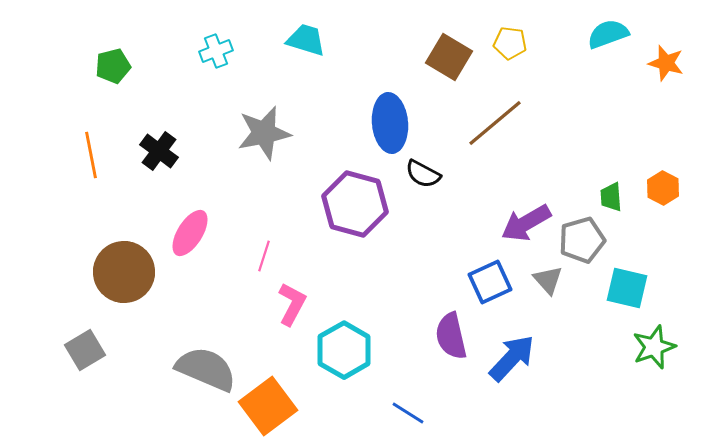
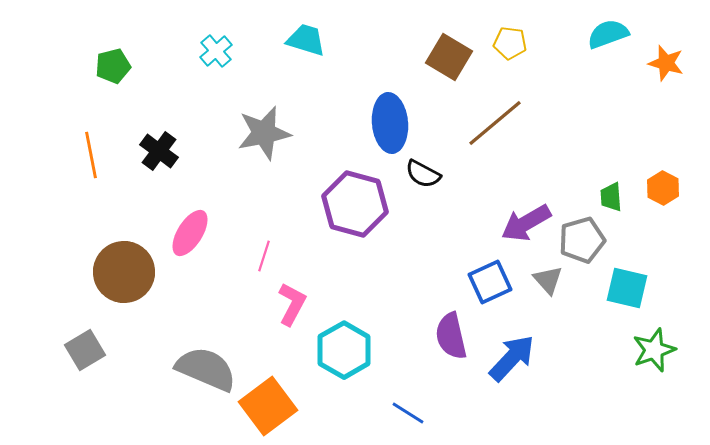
cyan cross: rotated 20 degrees counterclockwise
green star: moved 3 px down
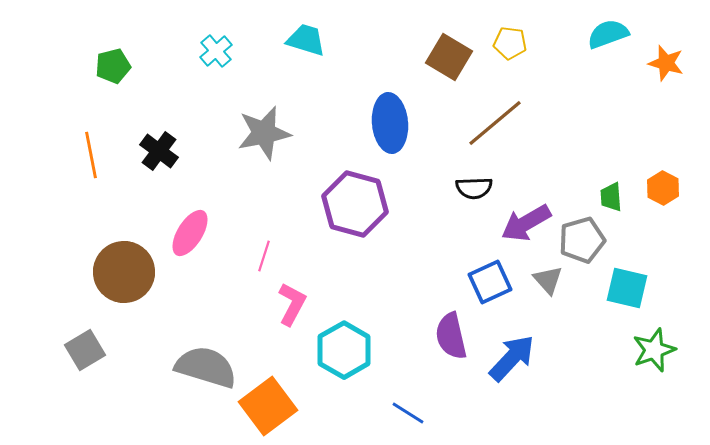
black semicircle: moved 51 px right, 14 px down; rotated 30 degrees counterclockwise
gray semicircle: moved 2 px up; rotated 6 degrees counterclockwise
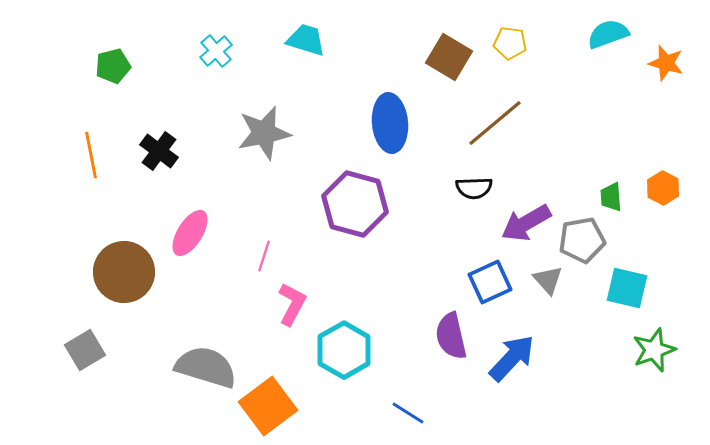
gray pentagon: rotated 6 degrees clockwise
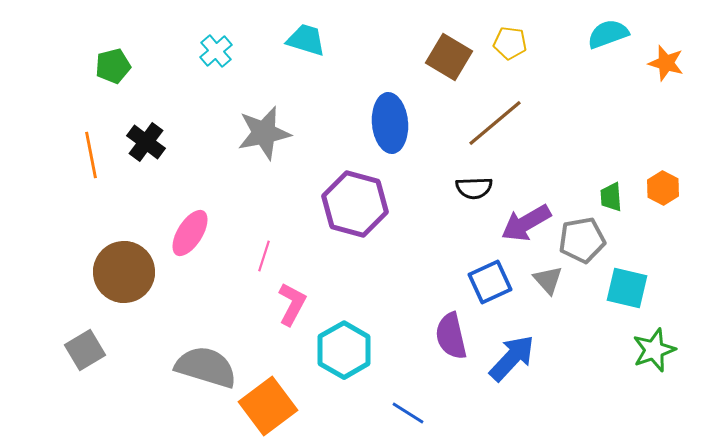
black cross: moved 13 px left, 9 px up
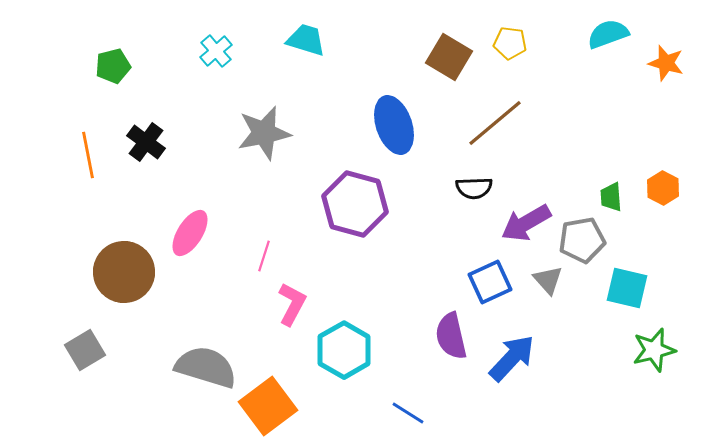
blue ellipse: moved 4 px right, 2 px down; rotated 14 degrees counterclockwise
orange line: moved 3 px left
green star: rotated 6 degrees clockwise
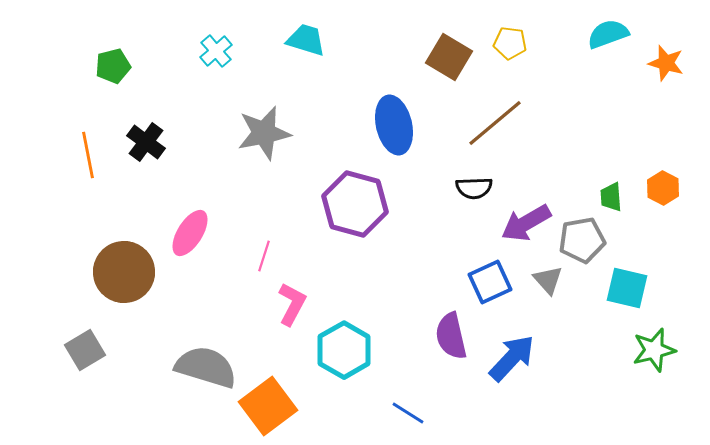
blue ellipse: rotated 6 degrees clockwise
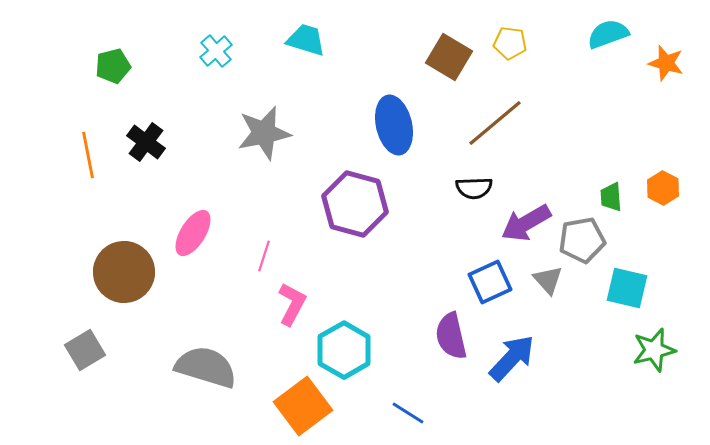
pink ellipse: moved 3 px right
orange square: moved 35 px right
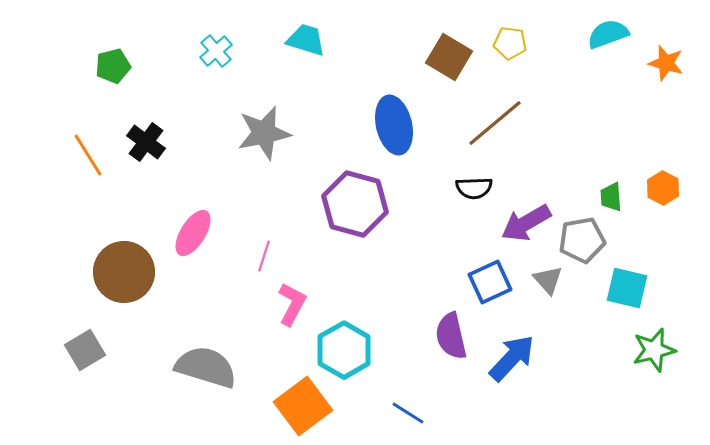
orange line: rotated 21 degrees counterclockwise
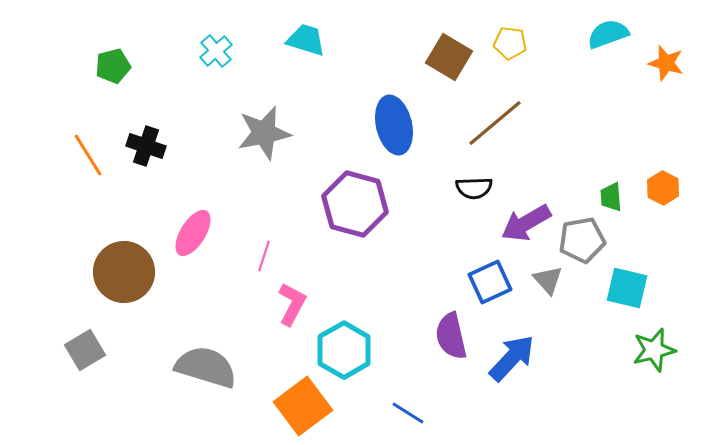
black cross: moved 4 px down; rotated 18 degrees counterclockwise
